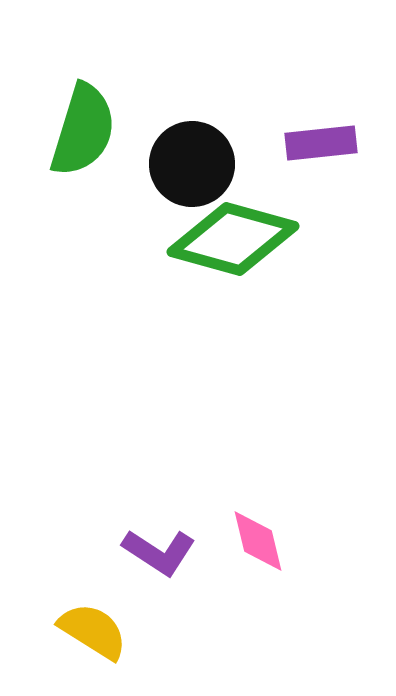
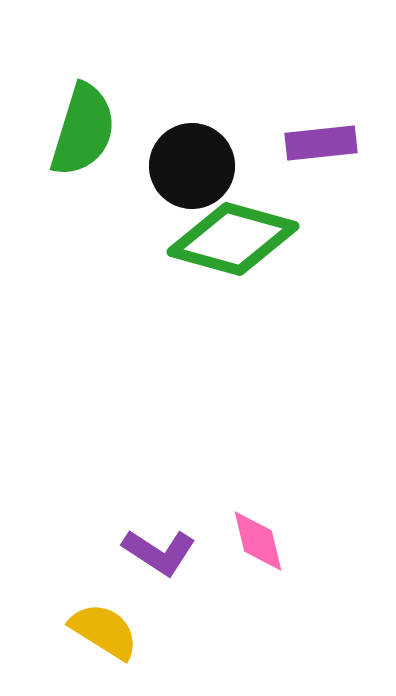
black circle: moved 2 px down
yellow semicircle: moved 11 px right
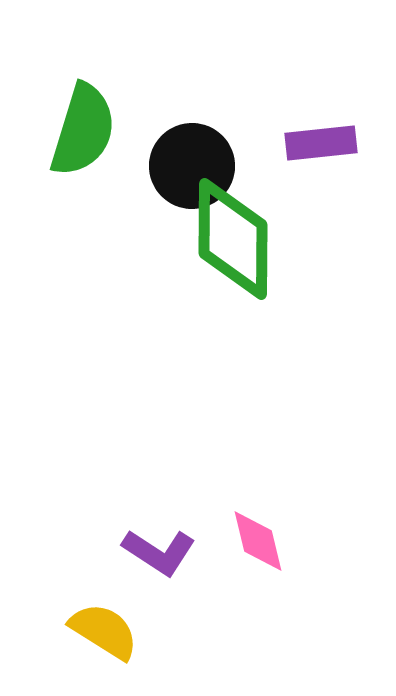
green diamond: rotated 75 degrees clockwise
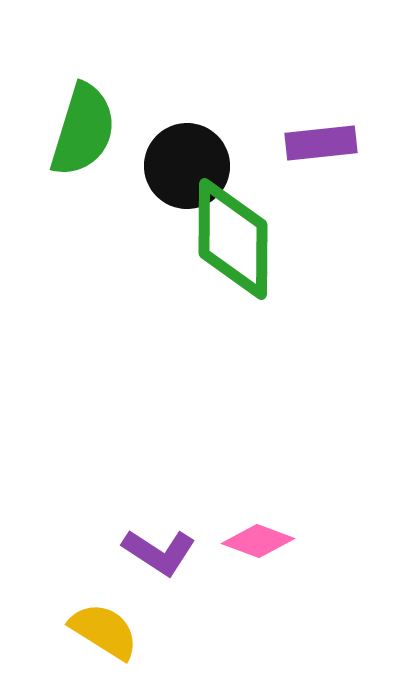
black circle: moved 5 px left
pink diamond: rotated 56 degrees counterclockwise
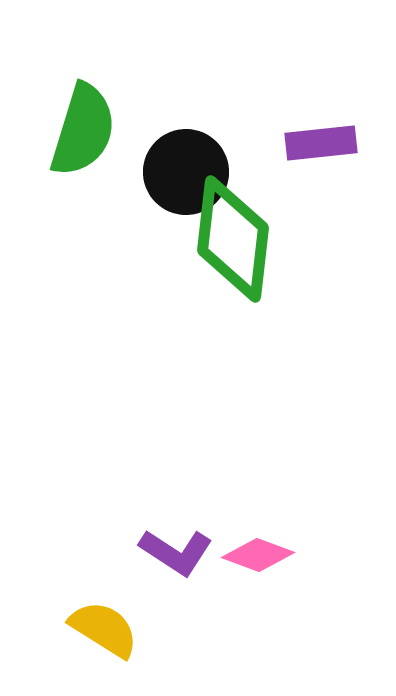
black circle: moved 1 px left, 6 px down
green diamond: rotated 6 degrees clockwise
pink diamond: moved 14 px down
purple L-shape: moved 17 px right
yellow semicircle: moved 2 px up
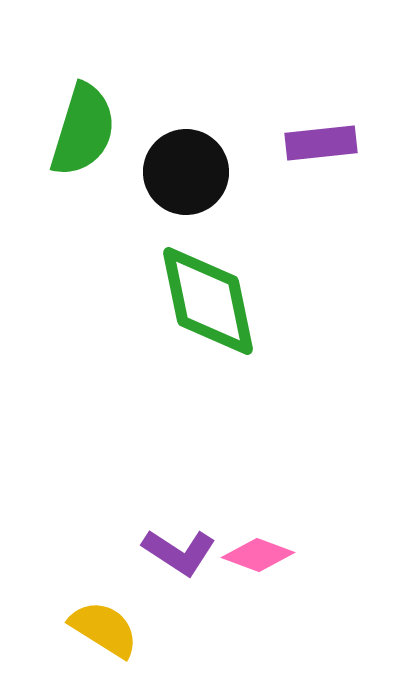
green diamond: moved 25 px left, 62 px down; rotated 18 degrees counterclockwise
purple L-shape: moved 3 px right
